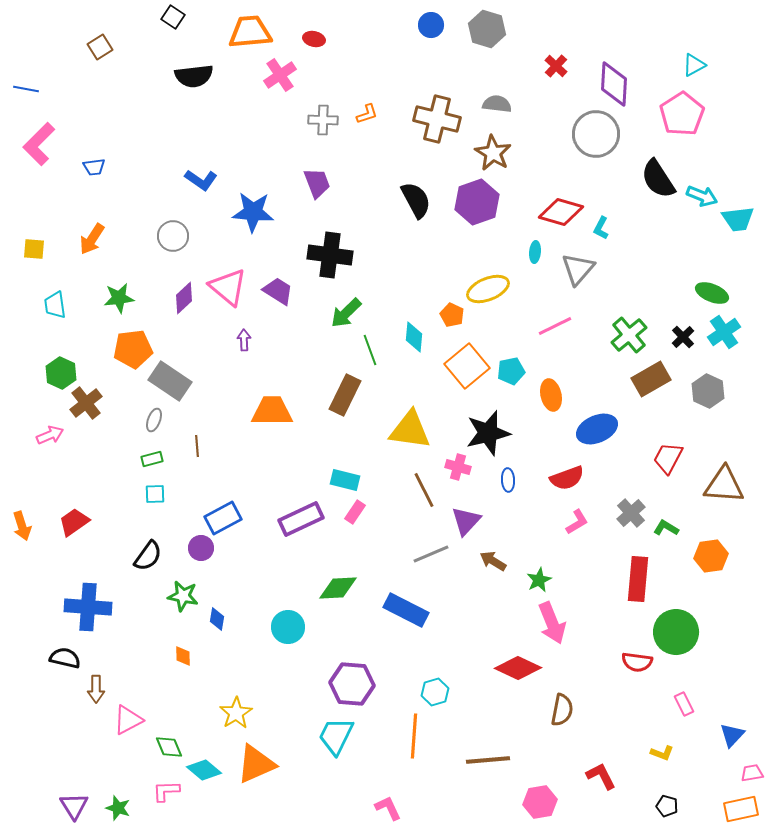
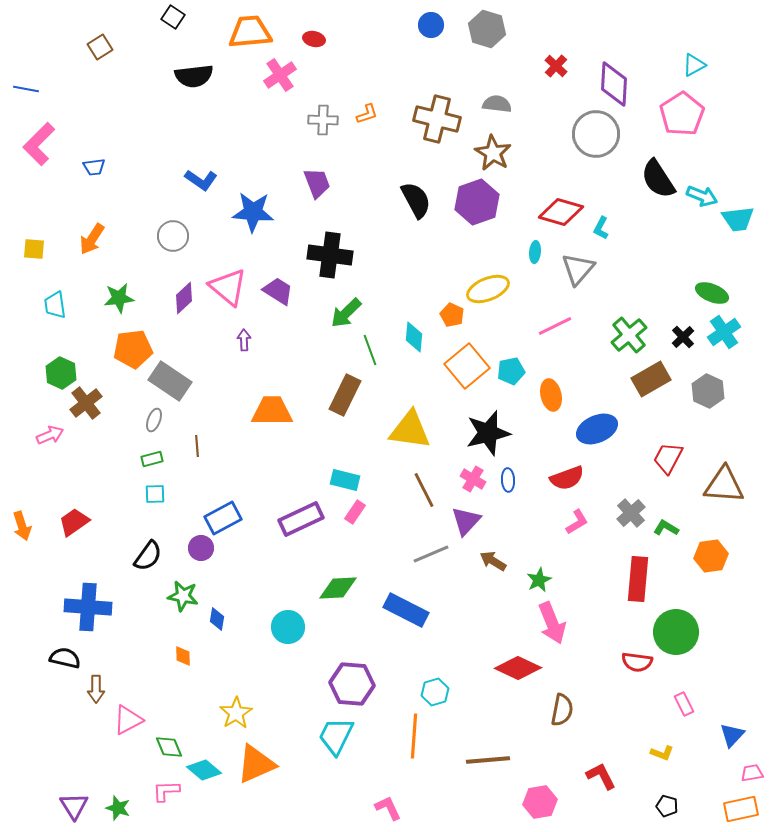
pink cross at (458, 467): moved 15 px right, 12 px down; rotated 15 degrees clockwise
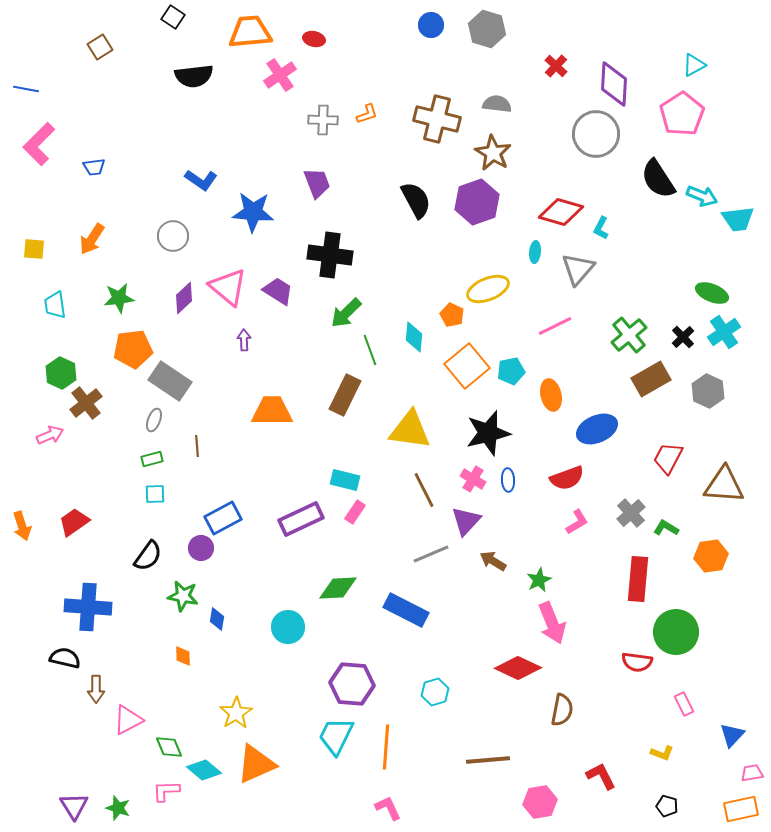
orange line at (414, 736): moved 28 px left, 11 px down
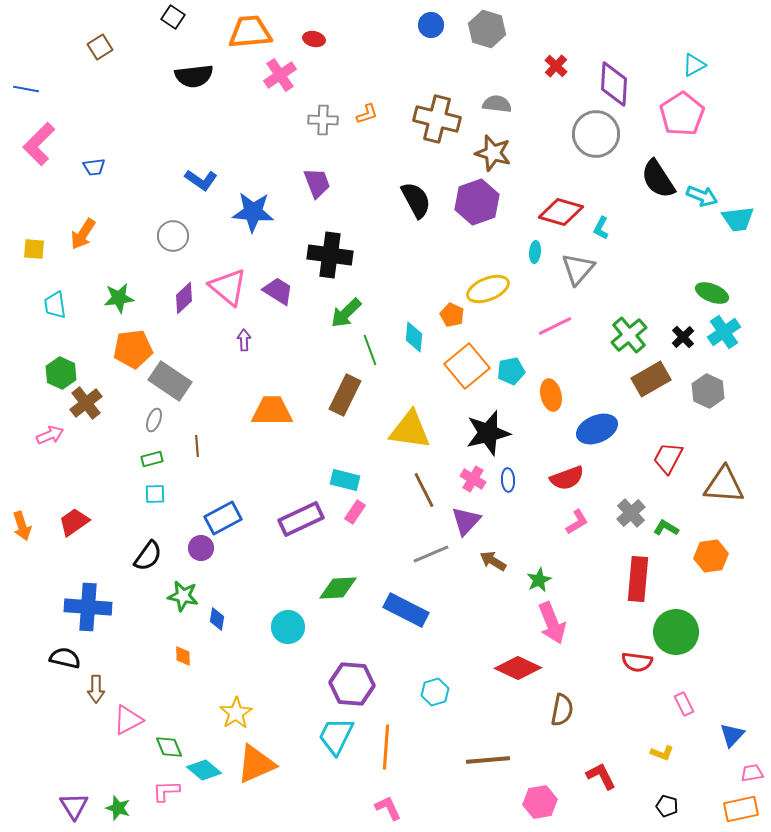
brown star at (493, 153): rotated 15 degrees counterclockwise
orange arrow at (92, 239): moved 9 px left, 5 px up
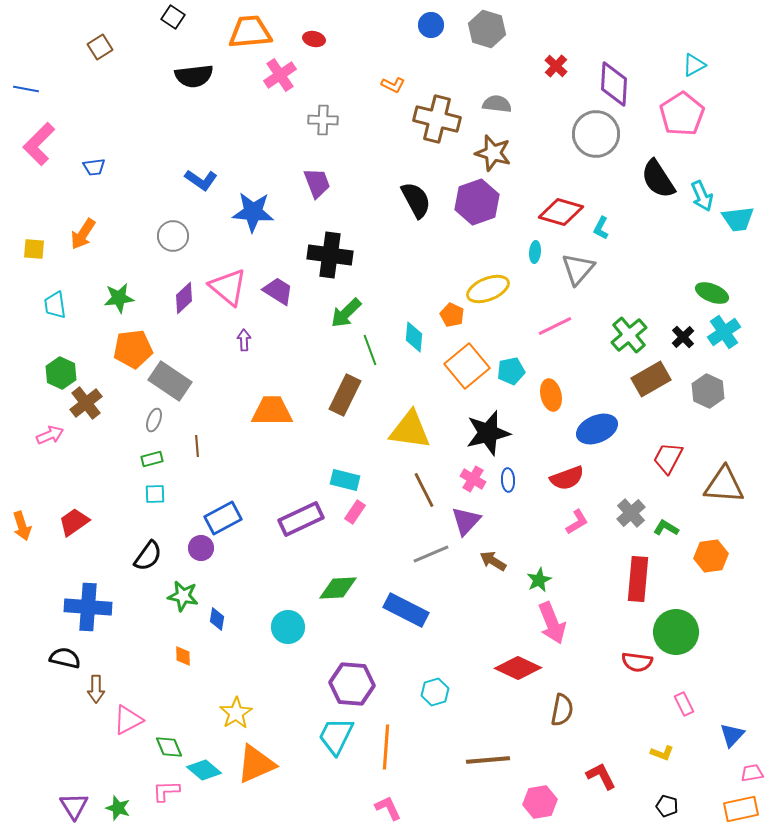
orange L-shape at (367, 114): moved 26 px right, 29 px up; rotated 45 degrees clockwise
cyan arrow at (702, 196): rotated 44 degrees clockwise
